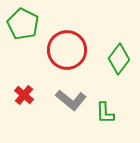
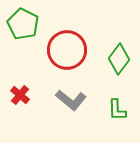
red cross: moved 4 px left
green L-shape: moved 12 px right, 3 px up
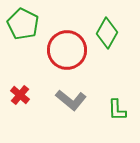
green diamond: moved 12 px left, 26 px up; rotated 8 degrees counterclockwise
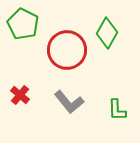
gray L-shape: moved 2 px left, 2 px down; rotated 12 degrees clockwise
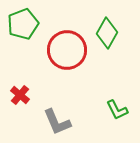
green pentagon: rotated 24 degrees clockwise
gray L-shape: moved 12 px left, 20 px down; rotated 16 degrees clockwise
green L-shape: rotated 25 degrees counterclockwise
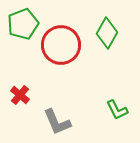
red circle: moved 6 px left, 5 px up
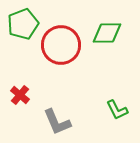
green diamond: rotated 60 degrees clockwise
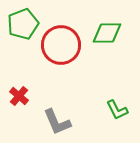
red cross: moved 1 px left, 1 px down
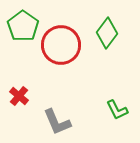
green pentagon: moved 2 px down; rotated 16 degrees counterclockwise
green diamond: rotated 52 degrees counterclockwise
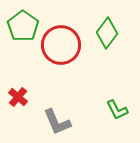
red cross: moved 1 px left, 1 px down
